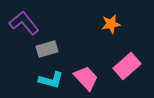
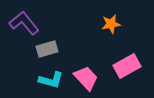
pink rectangle: rotated 12 degrees clockwise
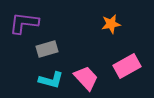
purple L-shape: rotated 44 degrees counterclockwise
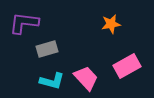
cyan L-shape: moved 1 px right, 1 px down
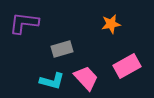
gray rectangle: moved 15 px right
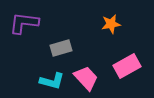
gray rectangle: moved 1 px left, 1 px up
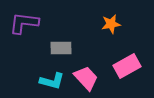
gray rectangle: rotated 15 degrees clockwise
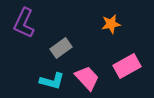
purple L-shape: rotated 72 degrees counterclockwise
gray rectangle: rotated 35 degrees counterclockwise
pink trapezoid: moved 1 px right
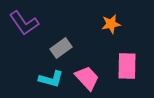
purple L-shape: rotated 60 degrees counterclockwise
pink rectangle: rotated 60 degrees counterclockwise
cyan L-shape: moved 1 px left, 2 px up
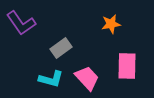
purple L-shape: moved 3 px left
